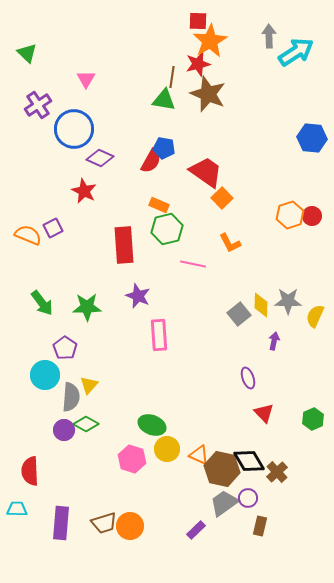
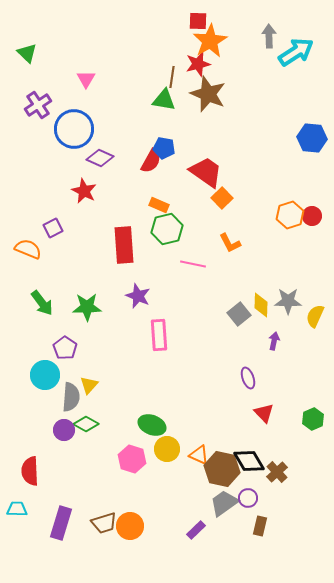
orange semicircle at (28, 235): moved 14 px down
purple rectangle at (61, 523): rotated 12 degrees clockwise
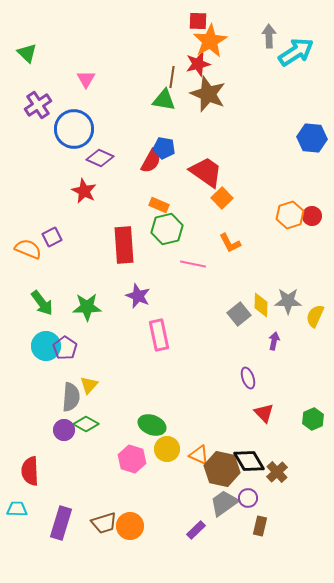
purple square at (53, 228): moved 1 px left, 9 px down
pink rectangle at (159, 335): rotated 8 degrees counterclockwise
cyan circle at (45, 375): moved 1 px right, 29 px up
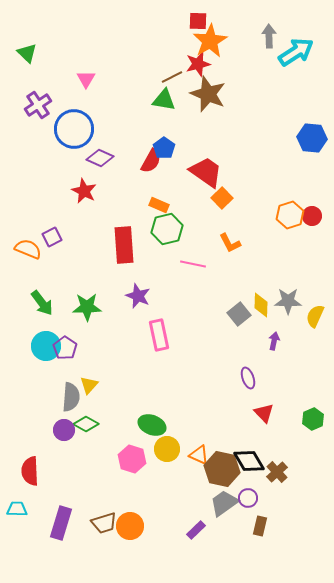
brown line at (172, 77): rotated 55 degrees clockwise
blue pentagon at (164, 148): rotated 25 degrees clockwise
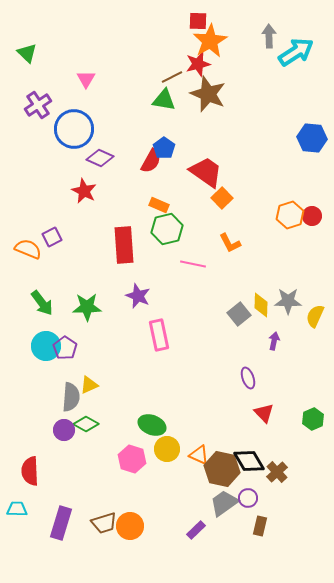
yellow triangle at (89, 385): rotated 24 degrees clockwise
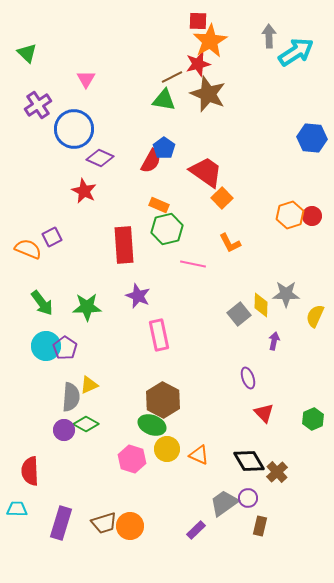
gray star at (288, 301): moved 2 px left, 7 px up
brown hexagon at (222, 469): moved 59 px left, 69 px up; rotated 16 degrees clockwise
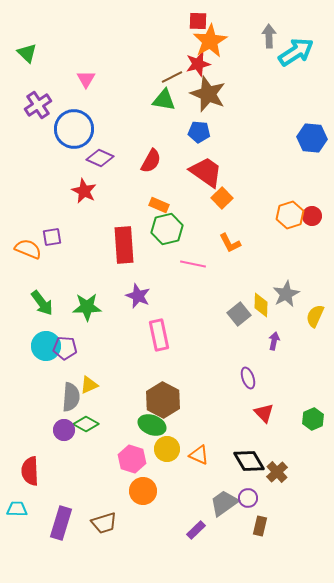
blue pentagon at (164, 148): moved 35 px right, 16 px up; rotated 30 degrees counterclockwise
purple square at (52, 237): rotated 18 degrees clockwise
gray star at (286, 294): rotated 28 degrees counterclockwise
purple pentagon at (65, 348): rotated 30 degrees counterclockwise
orange circle at (130, 526): moved 13 px right, 35 px up
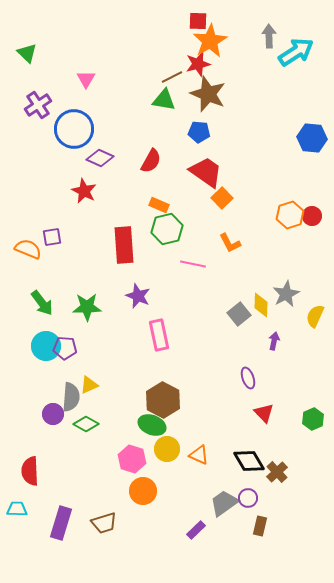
purple circle at (64, 430): moved 11 px left, 16 px up
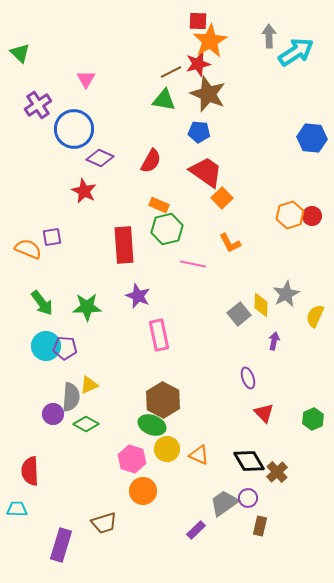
green triangle at (27, 53): moved 7 px left
brown line at (172, 77): moved 1 px left, 5 px up
purple rectangle at (61, 523): moved 22 px down
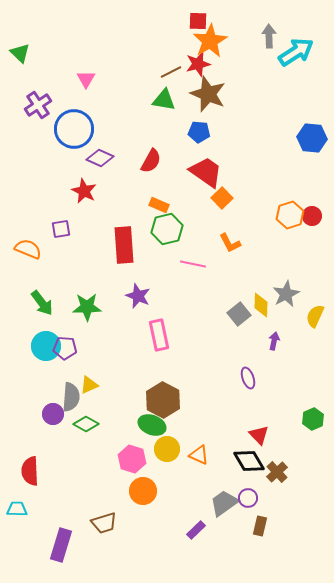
purple square at (52, 237): moved 9 px right, 8 px up
red triangle at (264, 413): moved 5 px left, 22 px down
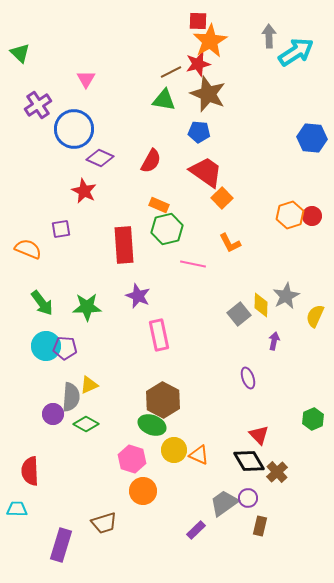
gray star at (286, 294): moved 2 px down
yellow circle at (167, 449): moved 7 px right, 1 px down
